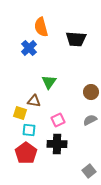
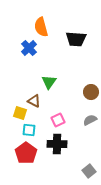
brown triangle: rotated 16 degrees clockwise
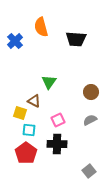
blue cross: moved 14 px left, 7 px up
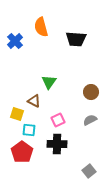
yellow square: moved 3 px left, 1 px down
red pentagon: moved 4 px left, 1 px up
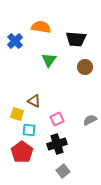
orange semicircle: rotated 114 degrees clockwise
green triangle: moved 22 px up
brown circle: moved 6 px left, 25 px up
pink square: moved 1 px left, 1 px up
black cross: rotated 18 degrees counterclockwise
gray square: moved 26 px left
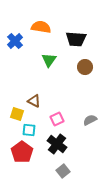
black cross: rotated 36 degrees counterclockwise
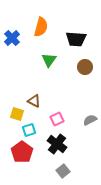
orange semicircle: rotated 96 degrees clockwise
blue cross: moved 3 px left, 3 px up
cyan square: rotated 24 degrees counterclockwise
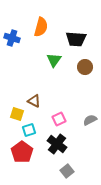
blue cross: rotated 28 degrees counterclockwise
green triangle: moved 5 px right
pink square: moved 2 px right
gray square: moved 4 px right
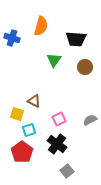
orange semicircle: moved 1 px up
